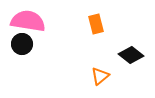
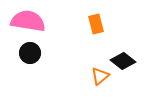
black circle: moved 8 px right, 9 px down
black diamond: moved 8 px left, 6 px down
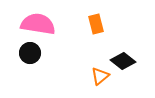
pink semicircle: moved 10 px right, 3 px down
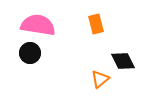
pink semicircle: moved 1 px down
black diamond: rotated 25 degrees clockwise
orange triangle: moved 3 px down
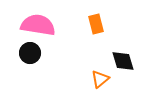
black diamond: rotated 10 degrees clockwise
